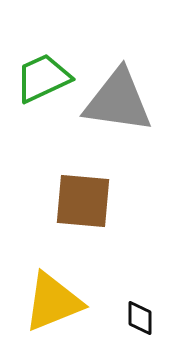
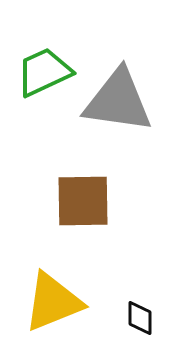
green trapezoid: moved 1 px right, 6 px up
brown square: rotated 6 degrees counterclockwise
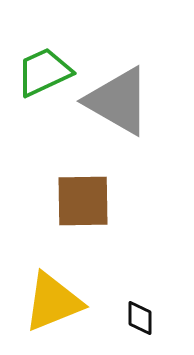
gray triangle: rotated 22 degrees clockwise
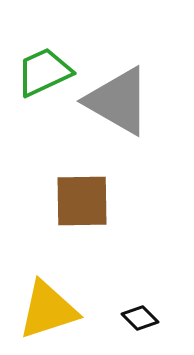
brown square: moved 1 px left
yellow triangle: moved 5 px left, 8 px down; rotated 4 degrees clockwise
black diamond: rotated 45 degrees counterclockwise
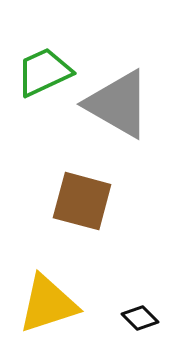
gray triangle: moved 3 px down
brown square: rotated 16 degrees clockwise
yellow triangle: moved 6 px up
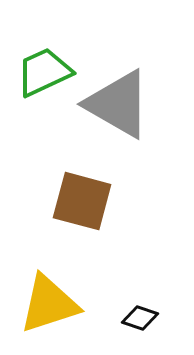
yellow triangle: moved 1 px right
black diamond: rotated 27 degrees counterclockwise
